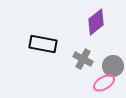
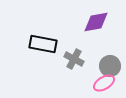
purple diamond: rotated 28 degrees clockwise
gray cross: moved 9 px left
gray circle: moved 3 px left
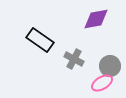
purple diamond: moved 3 px up
black rectangle: moved 3 px left, 4 px up; rotated 24 degrees clockwise
pink ellipse: moved 2 px left
